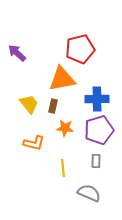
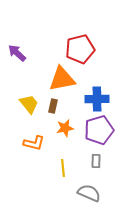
orange star: rotated 18 degrees counterclockwise
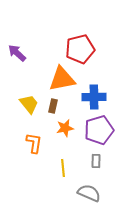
blue cross: moved 3 px left, 2 px up
orange L-shape: rotated 95 degrees counterclockwise
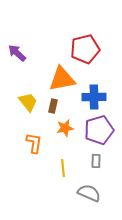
red pentagon: moved 5 px right
yellow trapezoid: moved 1 px left, 2 px up
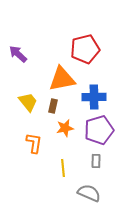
purple arrow: moved 1 px right, 1 px down
